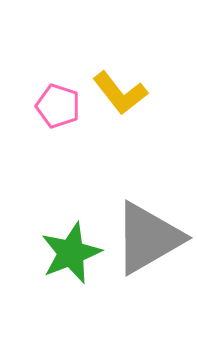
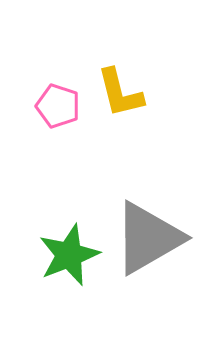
yellow L-shape: rotated 24 degrees clockwise
green star: moved 2 px left, 2 px down
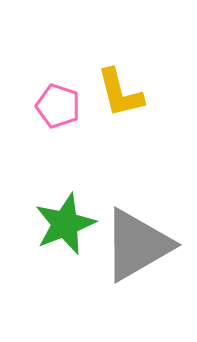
gray triangle: moved 11 px left, 7 px down
green star: moved 4 px left, 31 px up
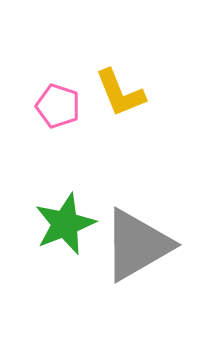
yellow L-shape: rotated 8 degrees counterclockwise
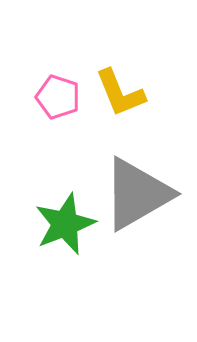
pink pentagon: moved 9 px up
gray triangle: moved 51 px up
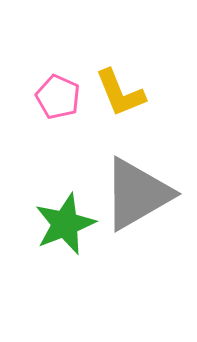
pink pentagon: rotated 6 degrees clockwise
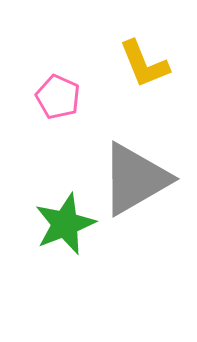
yellow L-shape: moved 24 px right, 29 px up
gray triangle: moved 2 px left, 15 px up
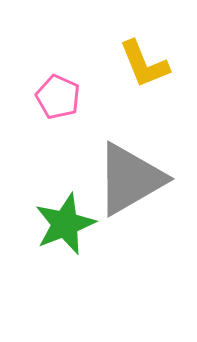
gray triangle: moved 5 px left
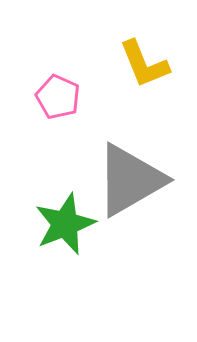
gray triangle: moved 1 px down
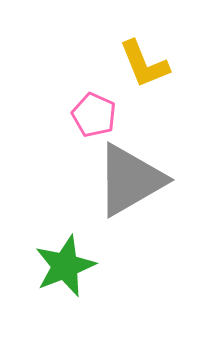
pink pentagon: moved 36 px right, 18 px down
green star: moved 42 px down
